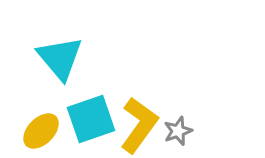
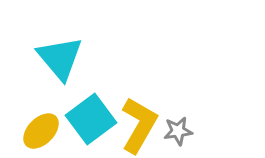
cyan square: rotated 18 degrees counterclockwise
yellow L-shape: rotated 6 degrees counterclockwise
gray star: rotated 12 degrees clockwise
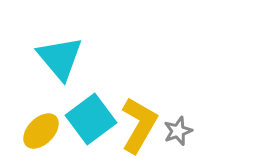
gray star: rotated 12 degrees counterclockwise
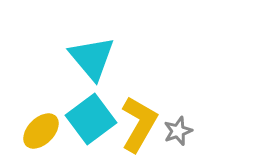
cyan triangle: moved 32 px right
yellow L-shape: moved 1 px up
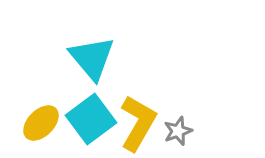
yellow L-shape: moved 1 px left, 1 px up
yellow ellipse: moved 8 px up
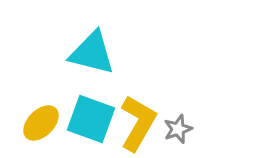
cyan triangle: moved 5 px up; rotated 36 degrees counterclockwise
cyan square: rotated 33 degrees counterclockwise
gray star: moved 2 px up
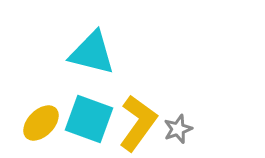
cyan square: moved 2 px left
yellow L-shape: rotated 6 degrees clockwise
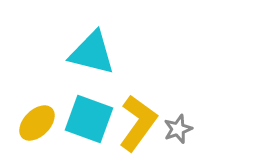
yellow ellipse: moved 4 px left
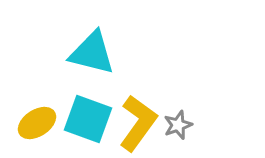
cyan square: moved 1 px left
yellow ellipse: rotated 12 degrees clockwise
gray star: moved 4 px up
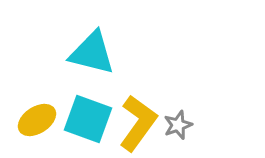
yellow ellipse: moved 3 px up
